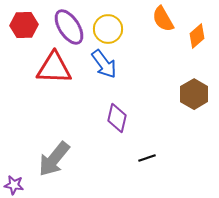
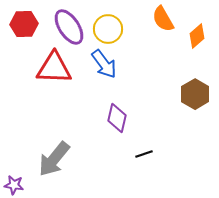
red hexagon: moved 1 px up
brown hexagon: moved 1 px right
black line: moved 3 px left, 4 px up
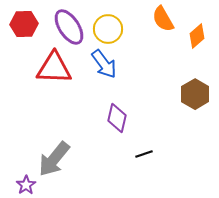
purple star: moved 12 px right; rotated 30 degrees clockwise
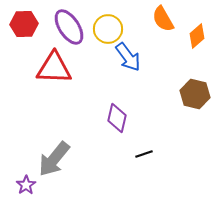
blue arrow: moved 24 px right, 7 px up
brown hexagon: rotated 16 degrees counterclockwise
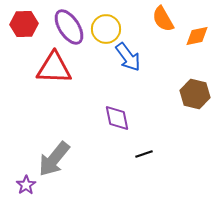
yellow circle: moved 2 px left
orange diamond: rotated 30 degrees clockwise
purple diamond: rotated 24 degrees counterclockwise
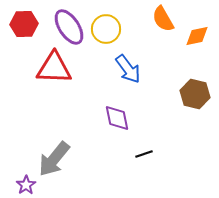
blue arrow: moved 12 px down
